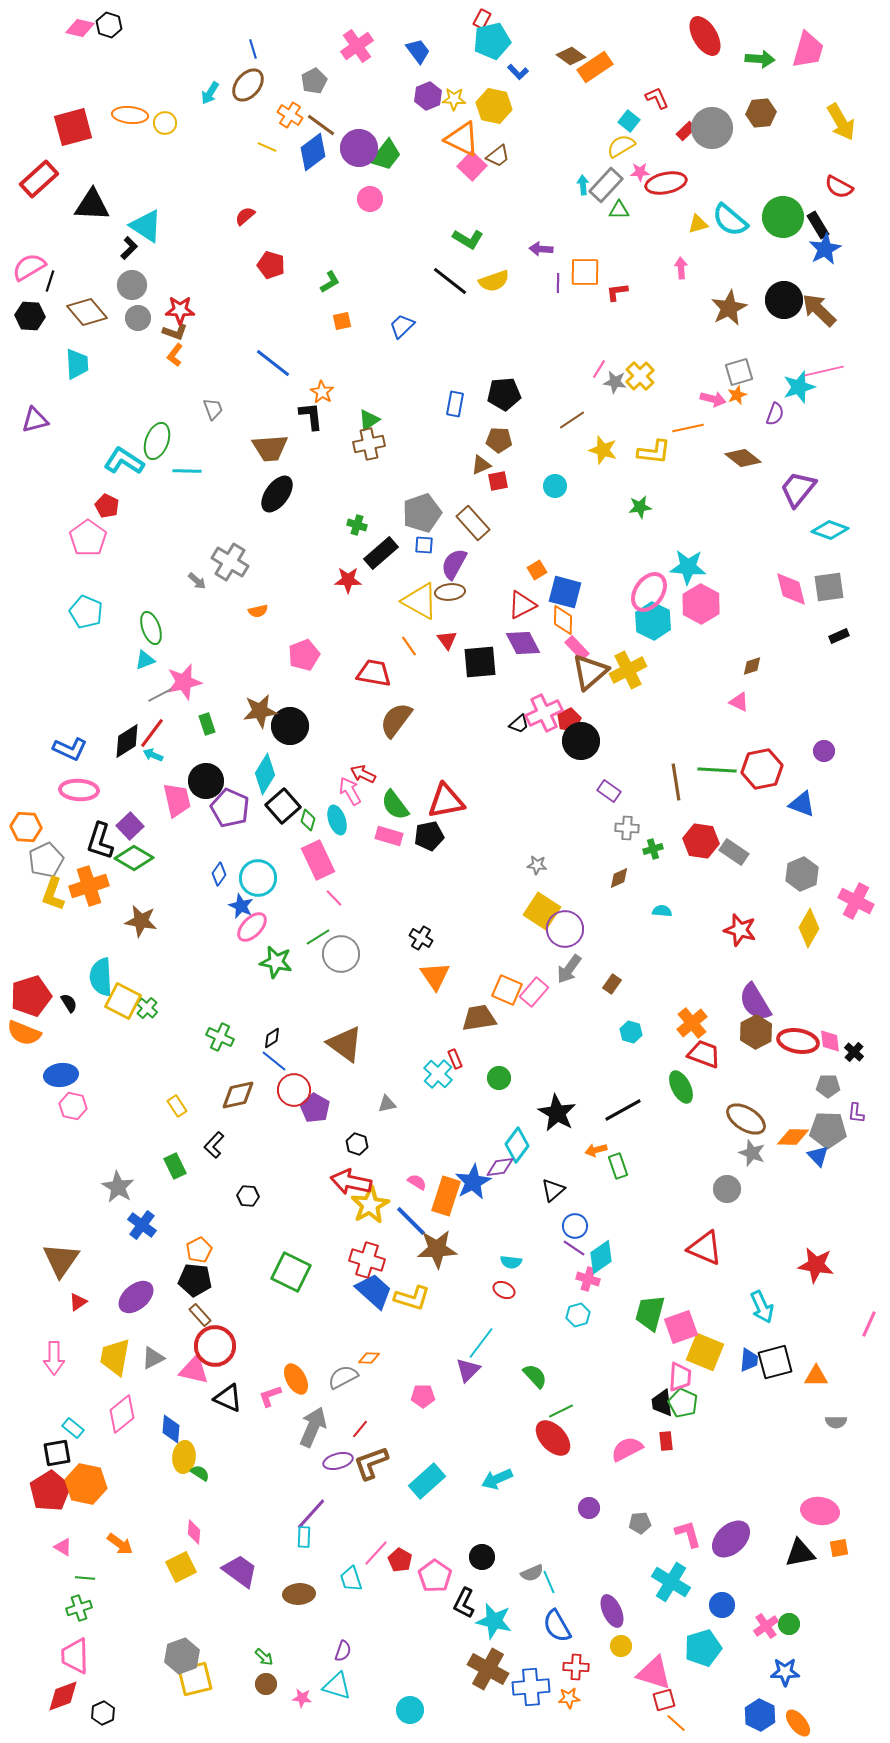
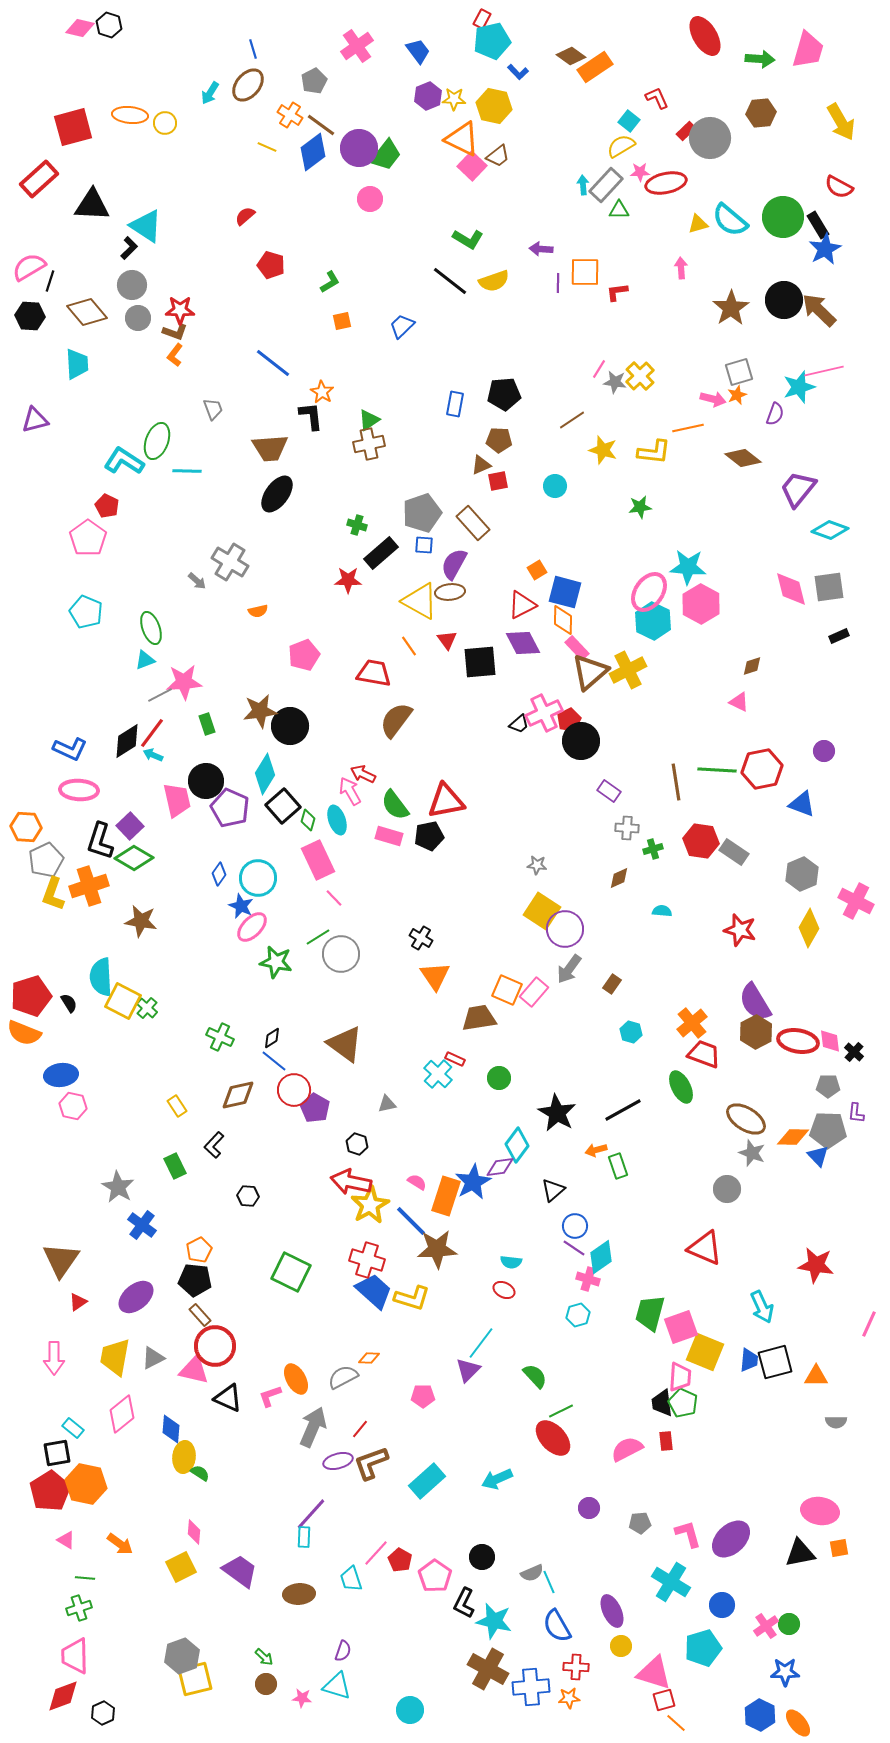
gray circle at (712, 128): moved 2 px left, 10 px down
brown star at (729, 308): moved 2 px right; rotated 6 degrees counterclockwise
pink star at (184, 682): rotated 9 degrees clockwise
red rectangle at (455, 1059): rotated 42 degrees counterclockwise
pink triangle at (63, 1547): moved 3 px right, 7 px up
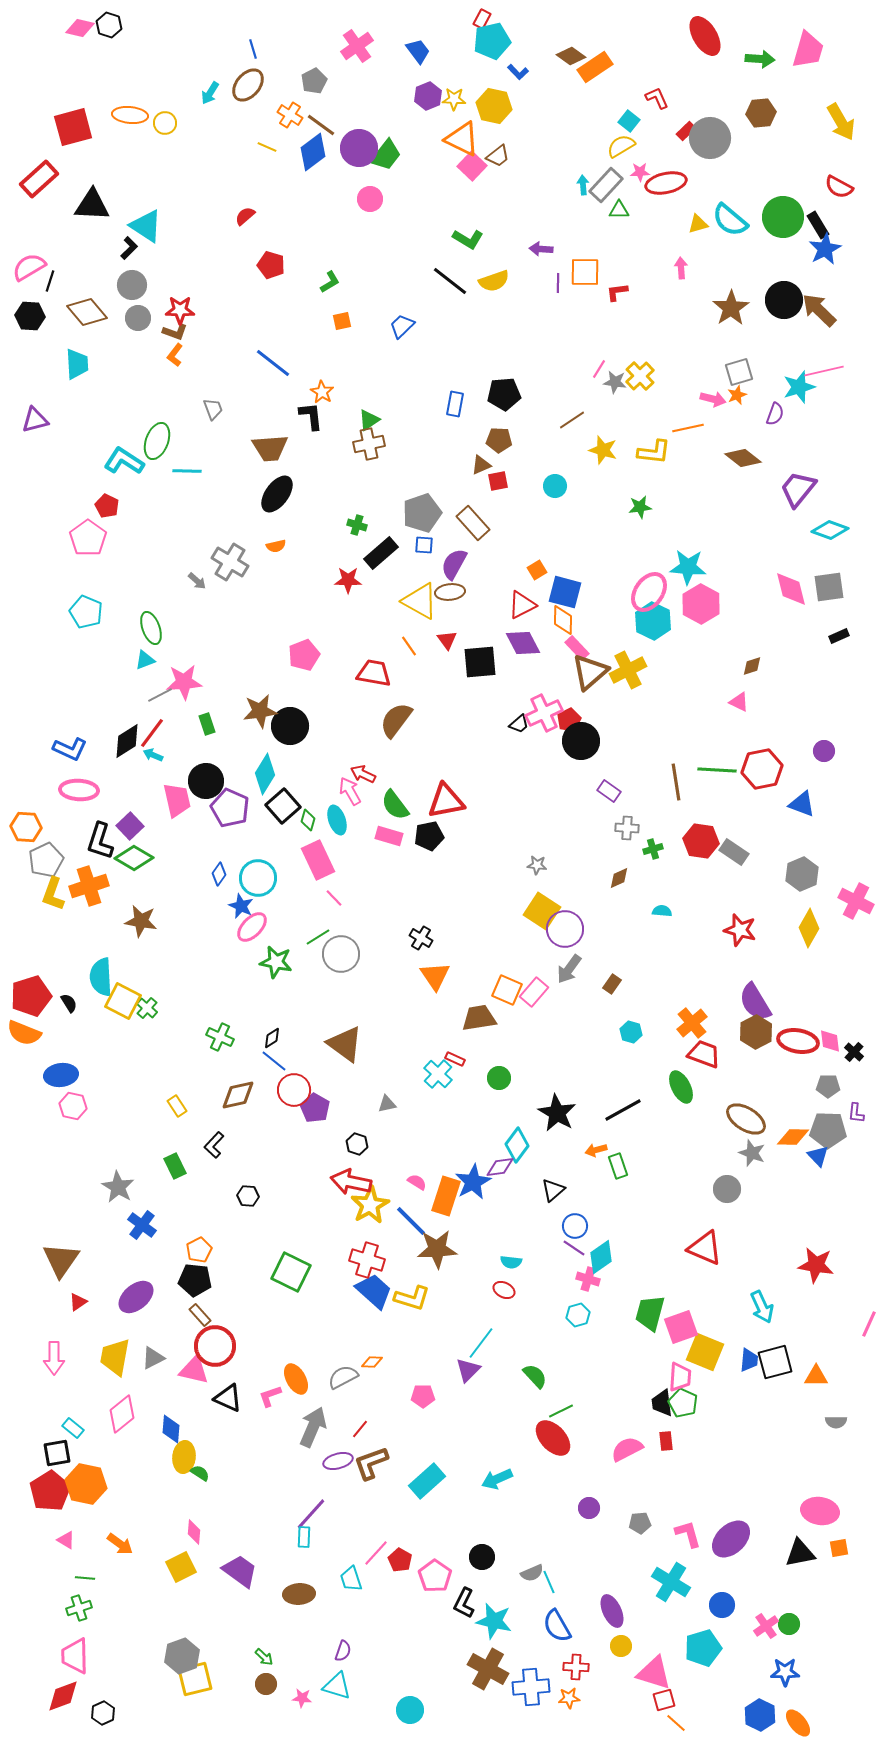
orange semicircle at (258, 611): moved 18 px right, 65 px up
orange diamond at (369, 1358): moved 3 px right, 4 px down
